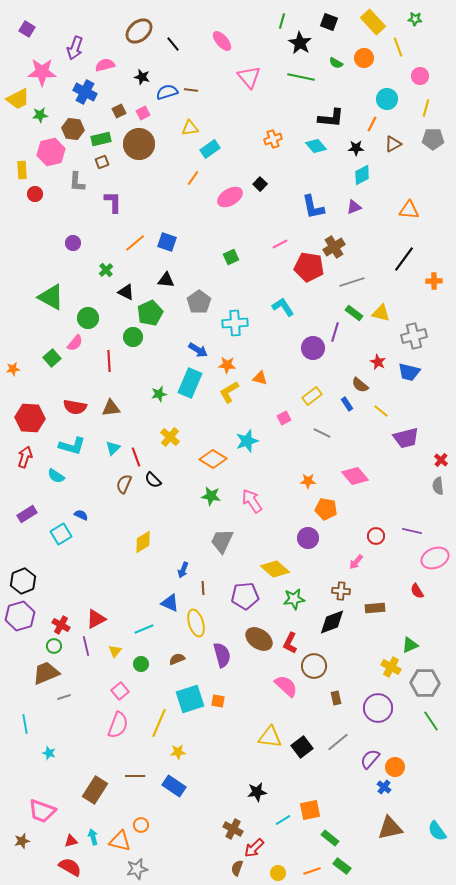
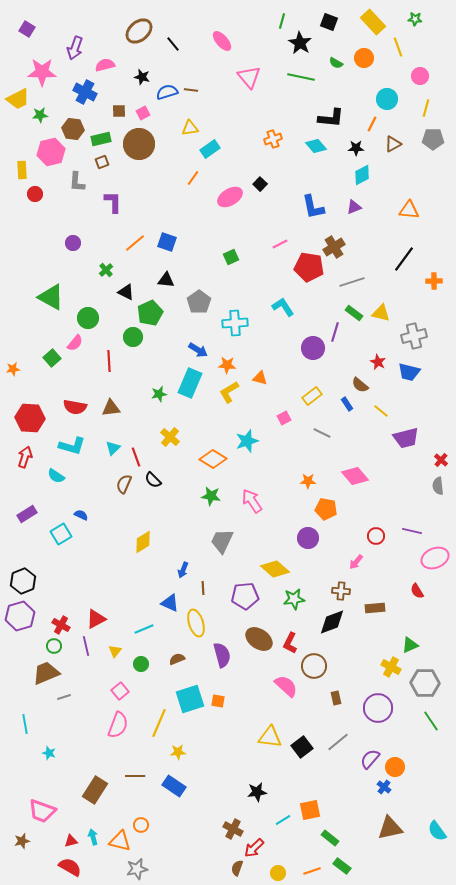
brown square at (119, 111): rotated 24 degrees clockwise
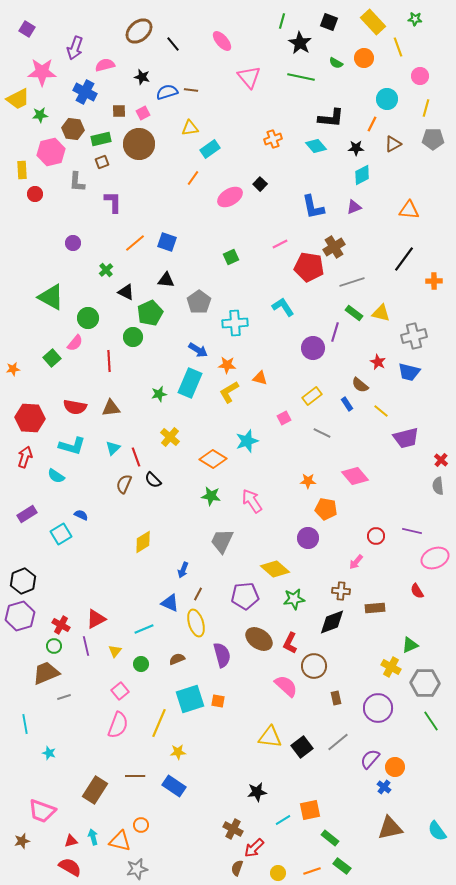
brown line at (203, 588): moved 5 px left, 6 px down; rotated 32 degrees clockwise
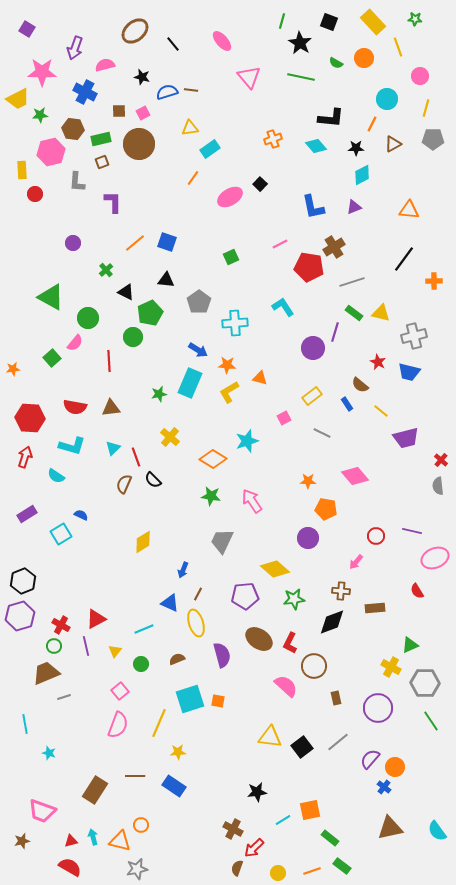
brown ellipse at (139, 31): moved 4 px left
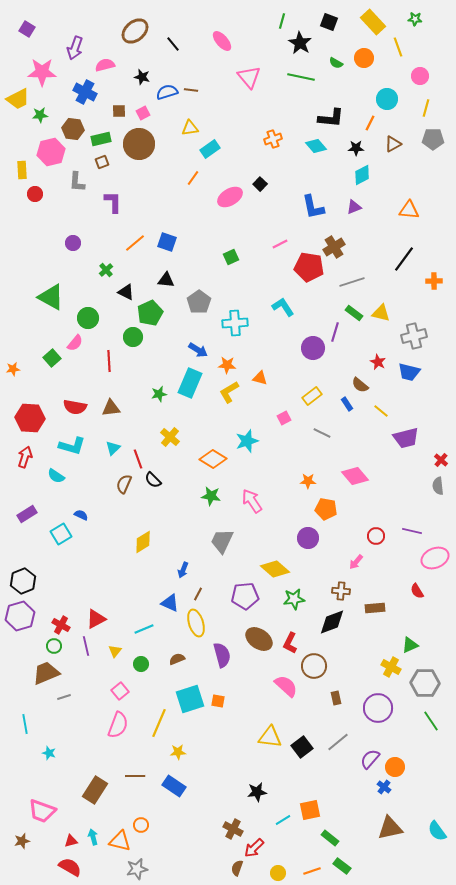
orange line at (372, 124): moved 2 px left, 1 px up
red line at (136, 457): moved 2 px right, 2 px down
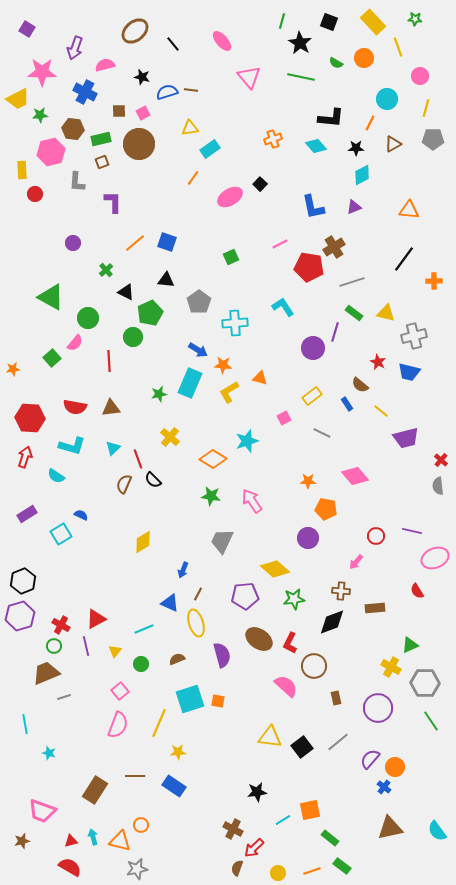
yellow triangle at (381, 313): moved 5 px right
orange star at (227, 365): moved 4 px left
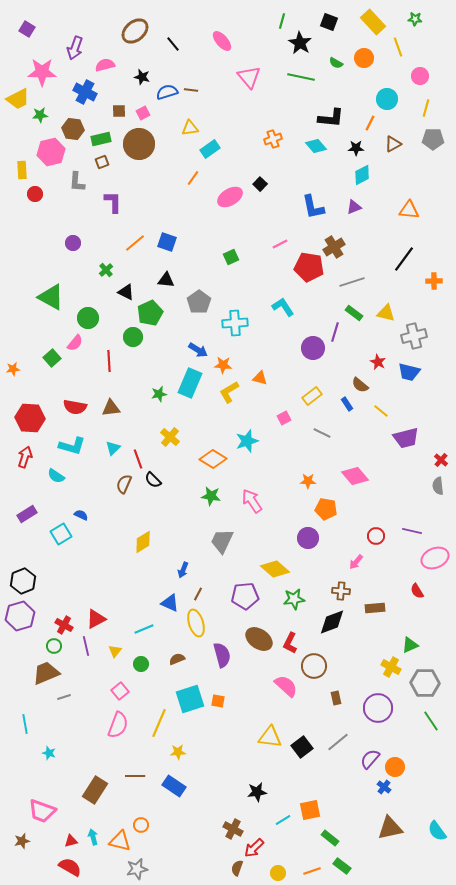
red cross at (61, 625): moved 3 px right
